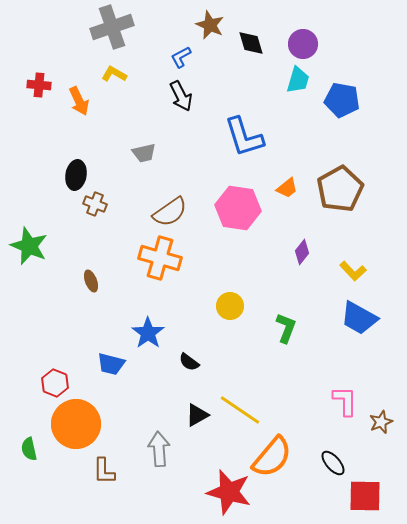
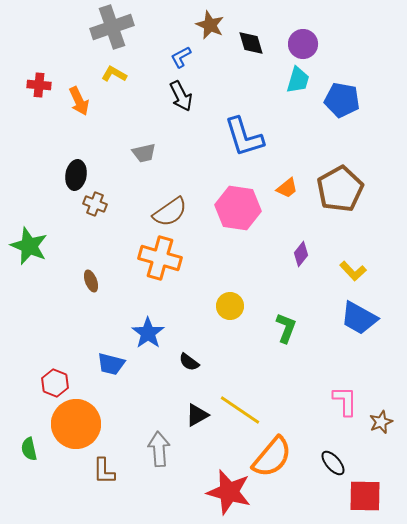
purple diamond at (302, 252): moved 1 px left, 2 px down
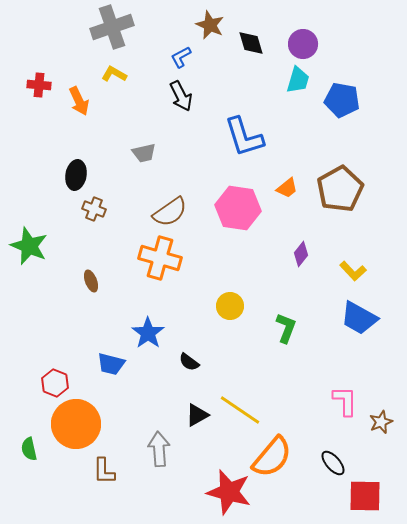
brown cross at (95, 204): moved 1 px left, 5 px down
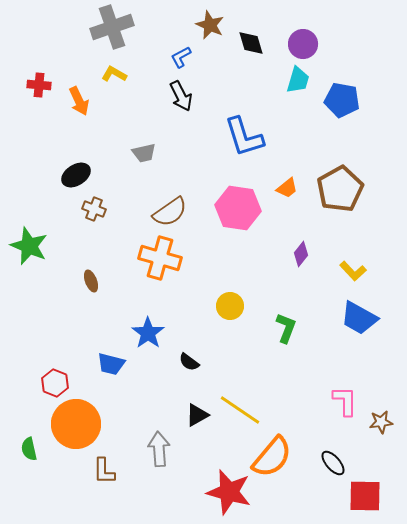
black ellipse at (76, 175): rotated 48 degrees clockwise
brown star at (381, 422): rotated 15 degrees clockwise
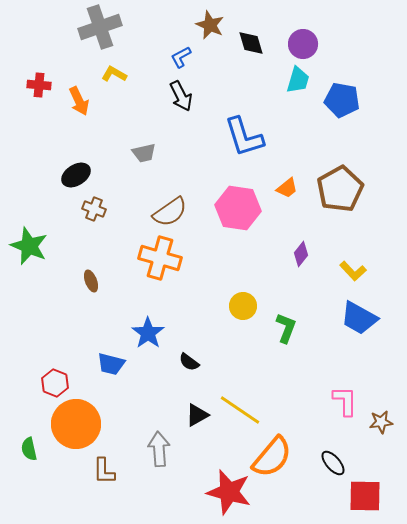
gray cross at (112, 27): moved 12 px left
yellow circle at (230, 306): moved 13 px right
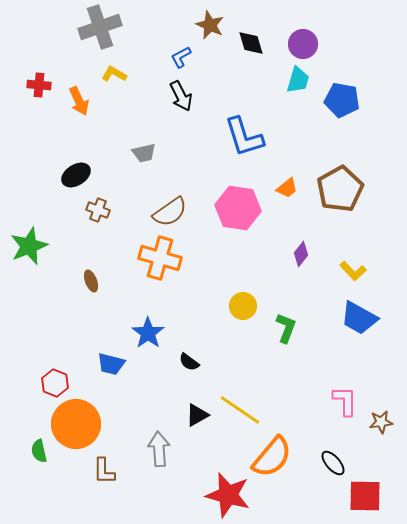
brown cross at (94, 209): moved 4 px right, 1 px down
green star at (29, 246): rotated 27 degrees clockwise
green semicircle at (29, 449): moved 10 px right, 2 px down
red star at (229, 492): moved 1 px left, 3 px down
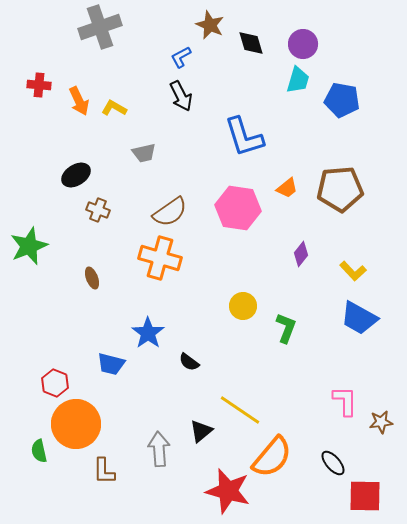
yellow L-shape at (114, 74): moved 34 px down
brown pentagon at (340, 189): rotated 24 degrees clockwise
brown ellipse at (91, 281): moved 1 px right, 3 px up
black triangle at (197, 415): moved 4 px right, 16 px down; rotated 10 degrees counterclockwise
red star at (228, 495): moved 4 px up
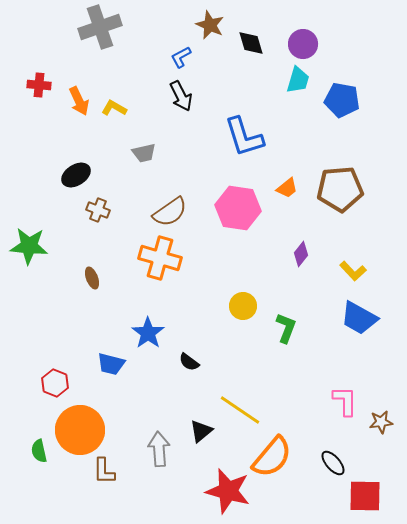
green star at (29, 246): rotated 27 degrees clockwise
orange circle at (76, 424): moved 4 px right, 6 px down
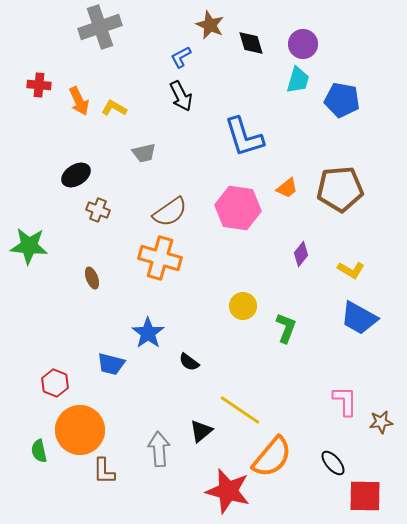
yellow L-shape at (353, 271): moved 2 px left, 1 px up; rotated 16 degrees counterclockwise
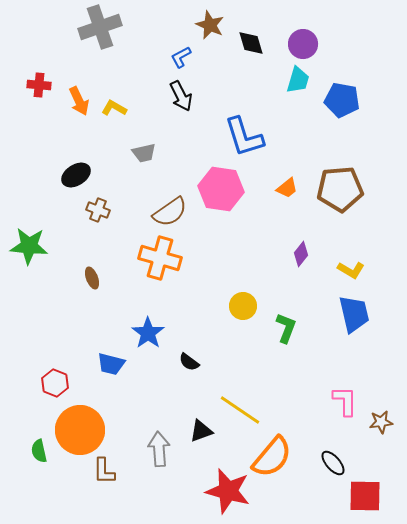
pink hexagon at (238, 208): moved 17 px left, 19 px up
blue trapezoid at (359, 318): moved 5 px left, 4 px up; rotated 132 degrees counterclockwise
black triangle at (201, 431): rotated 20 degrees clockwise
